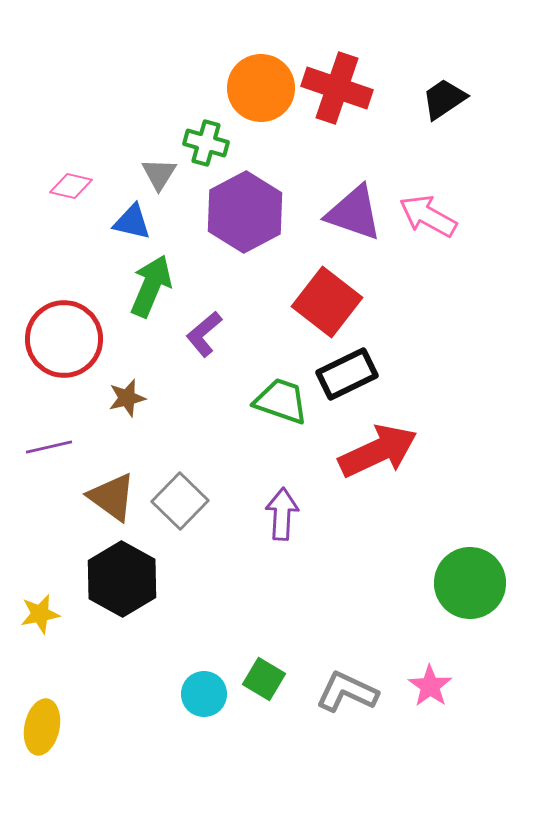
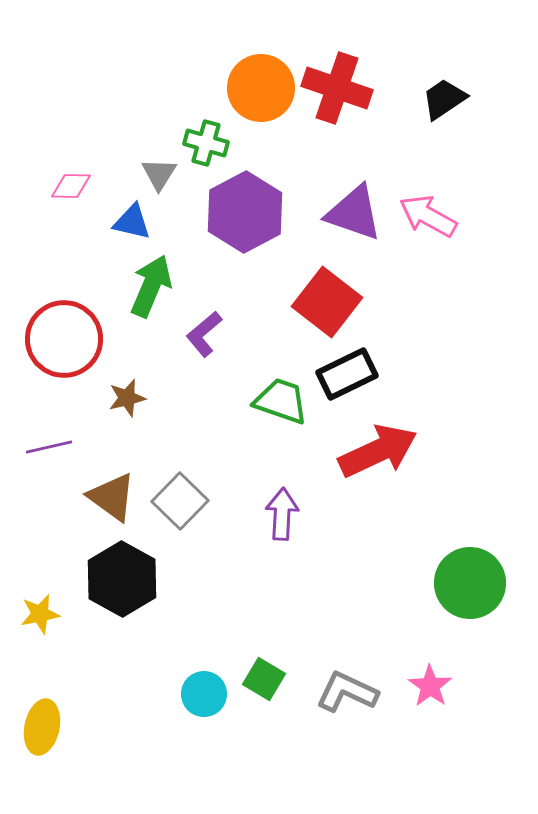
pink diamond: rotated 12 degrees counterclockwise
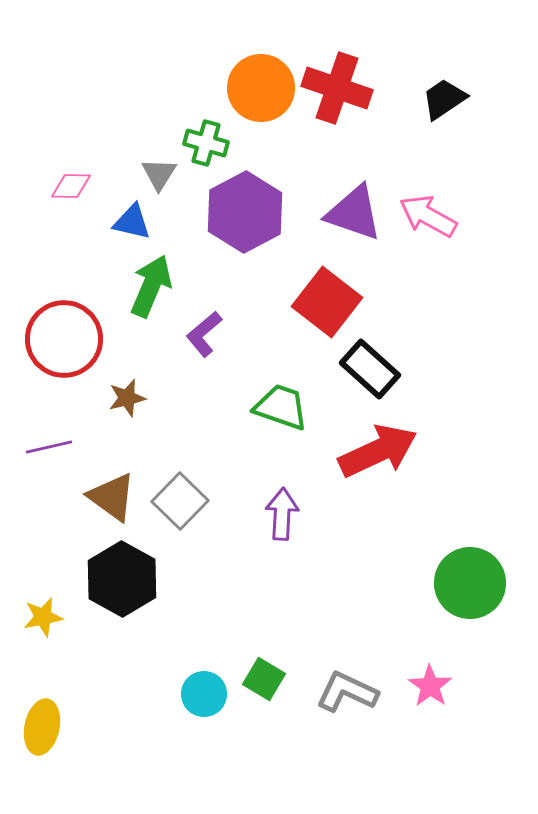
black rectangle: moved 23 px right, 5 px up; rotated 68 degrees clockwise
green trapezoid: moved 6 px down
yellow star: moved 3 px right, 3 px down
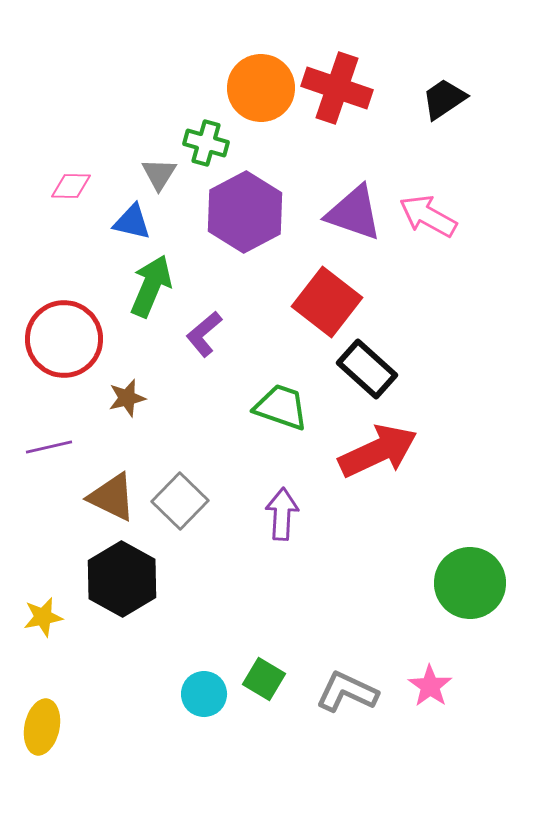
black rectangle: moved 3 px left
brown triangle: rotated 10 degrees counterclockwise
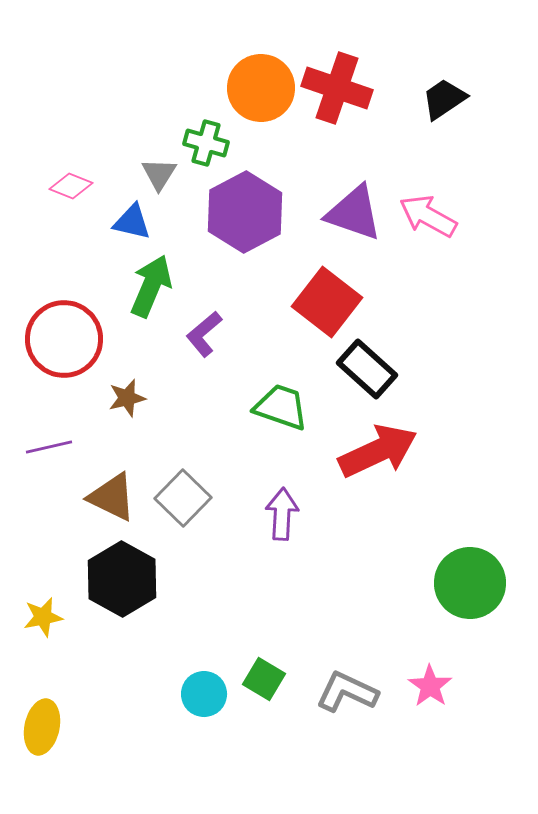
pink diamond: rotated 21 degrees clockwise
gray square: moved 3 px right, 3 px up
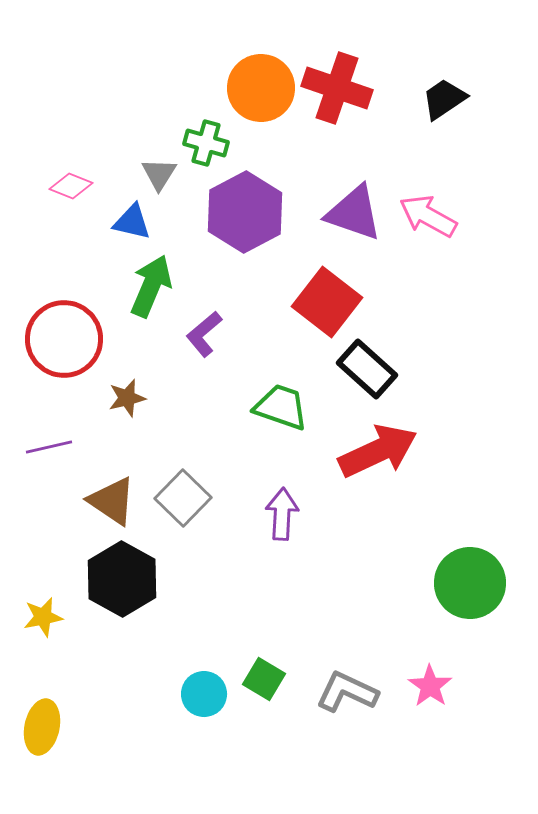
brown triangle: moved 4 px down; rotated 8 degrees clockwise
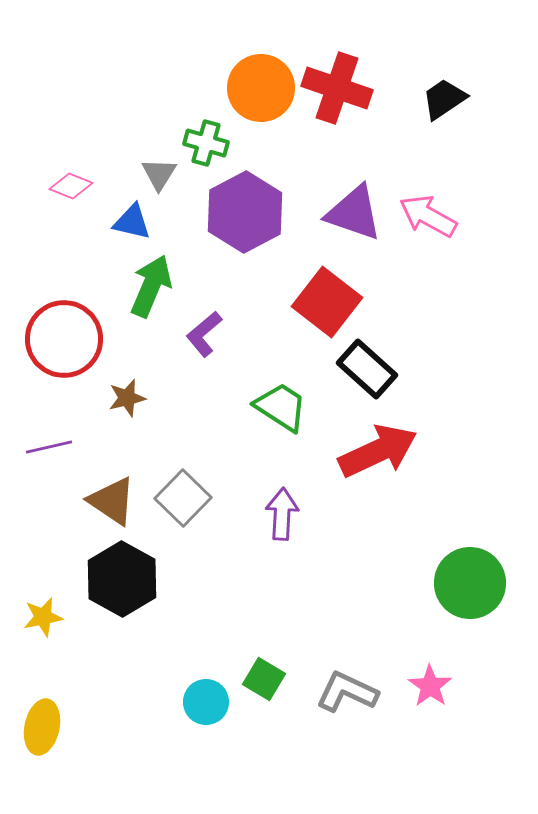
green trapezoid: rotated 14 degrees clockwise
cyan circle: moved 2 px right, 8 px down
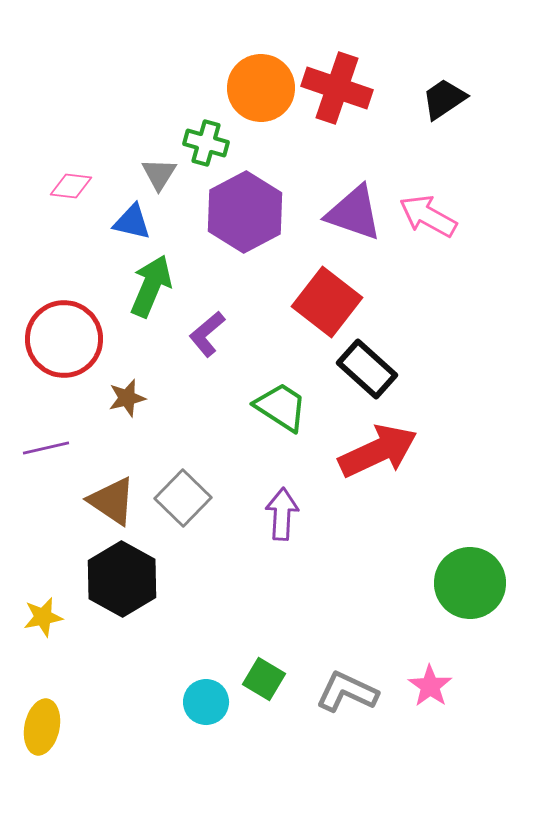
pink diamond: rotated 15 degrees counterclockwise
purple L-shape: moved 3 px right
purple line: moved 3 px left, 1 px down
